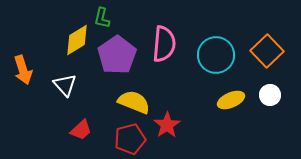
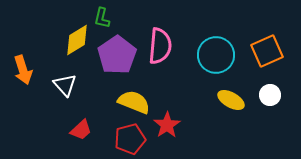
pink semicircle: moved 4 px left, 2 px down
orange square: rotated 20 degrees clockwise
yellow ellipse: rotated 52 degrees clockwise
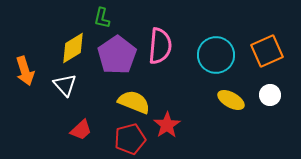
yellow diamond: moved 4 px left, 8 px down
orange arrow: moved 2 px right, 1 px down
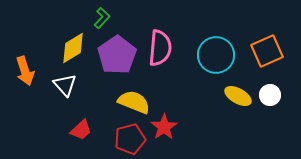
green L-shape: rotated 150 degrees counterclockwise
pink semicircle: moved 2 px down
yellow ellipse: moved 7 px right, 4 px up
red star: moved 3 px left, 2 px down
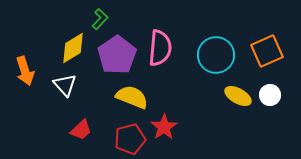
green L-shape: moved 2 px left, 1 px down
yellow semicircle: moved 2 px left, 5 px up
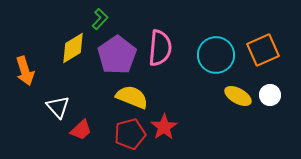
orange square: moved 4 px left, 1 px up
white triangle: moved 7 px left, 22 px down
red pentagon: moved 5 px up
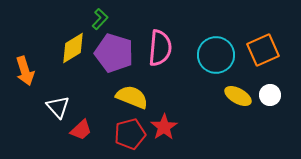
purple pentagon: moved 3 px left, 2 px up; rotated 21 degrees counterclockwise
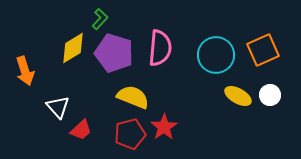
yellow semicircle: moved 1 px right
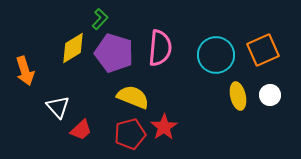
yellow ellipse: rotated 48 degrees clockwise
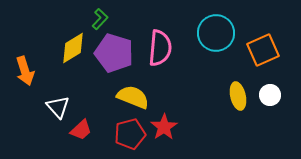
cyan circle: moved 22 px up
